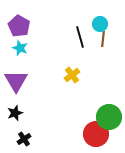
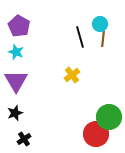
cyan star: moved 4 px left, 4 px down
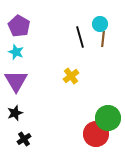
yellow cross: moved 1 px left, 1 px down
green circle: moved 1 px left, 1 px down
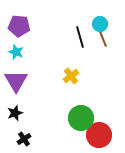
purple pentagon: rotated 25 degrees counterclockwise
brown line: rotated 28 degrees counterclockwise
green circle: moved 27 px left
red circle: moved 3 px right, 1 px down
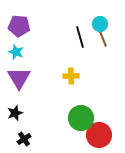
yellow cross: rotated 35 degrees clockwise
purple triangle: moved 3 px right, 3 px up
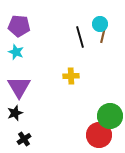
brown line: moved 4 px up; rotated 35 degrees clockwise
purple triangle: moved 9 px down
green circle: moved 29 px right, 2 px up
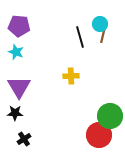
black star: rotated 21 degrees clockwise
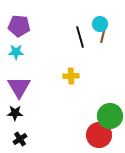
cyan star: rotated 21 degrees counterclockwise
black cross: moved 4 px left
